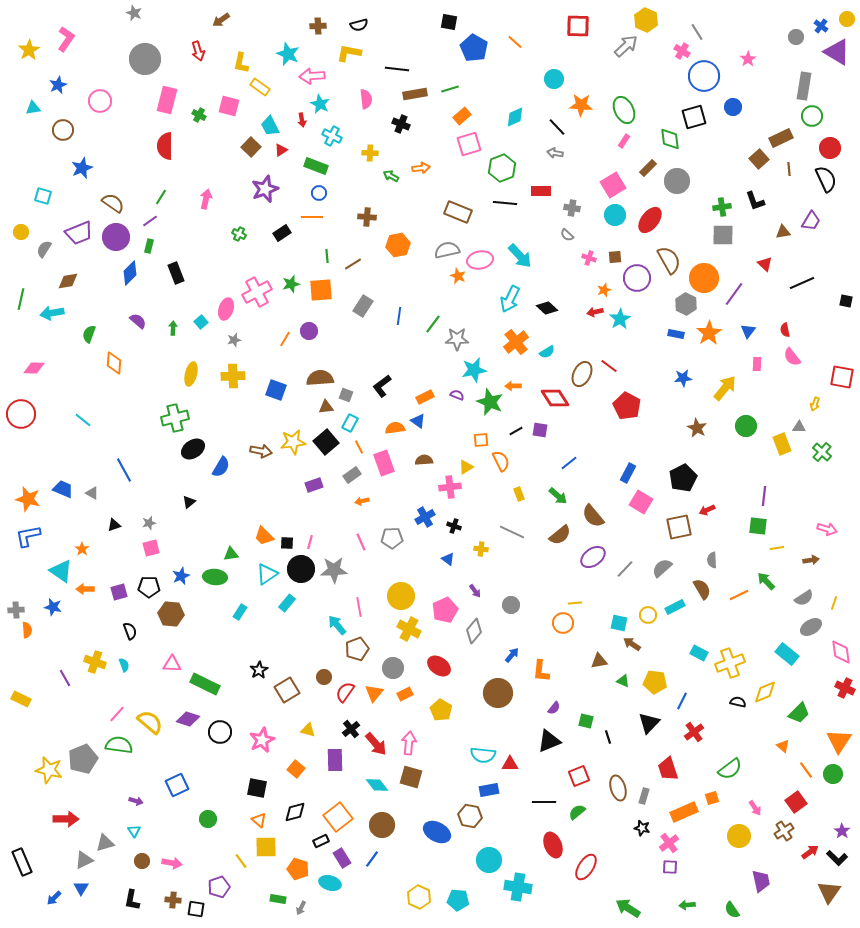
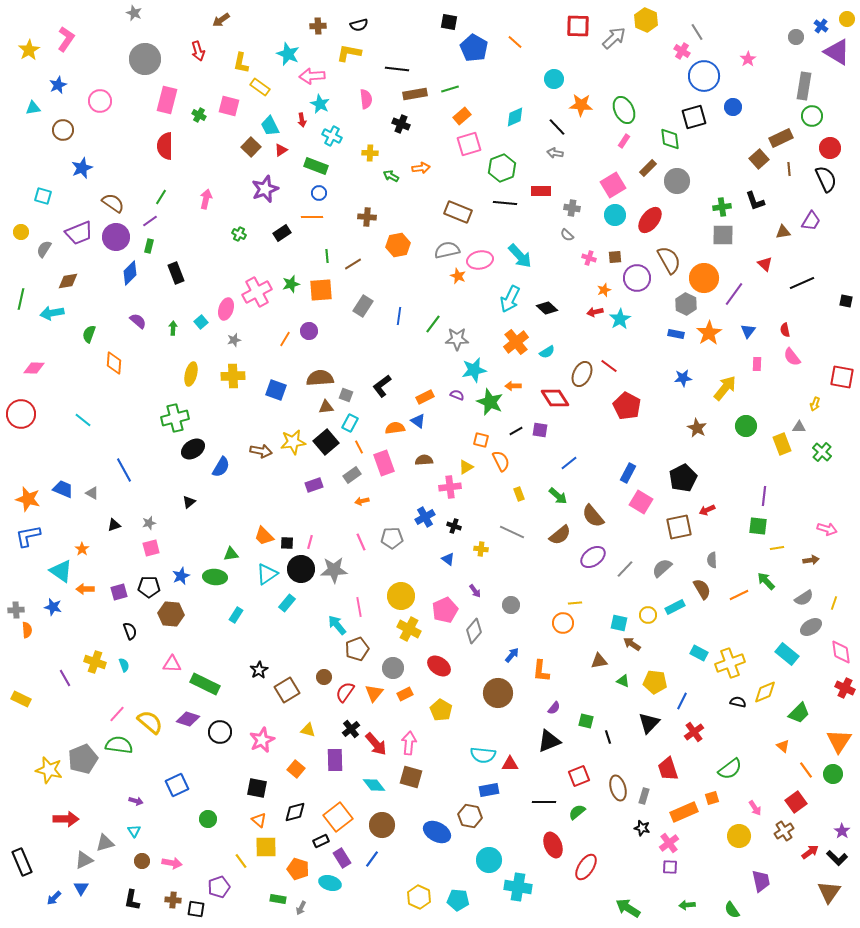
gray arrow at (626, 46): moved 12 px left, 8 px up
orange square at (481, 440): rotated 21 degrees clockwise
cyan rectangle at (240, 612): moved 4 px left, 3 px down
cyan diamond at (377, 785): moved 3 px left
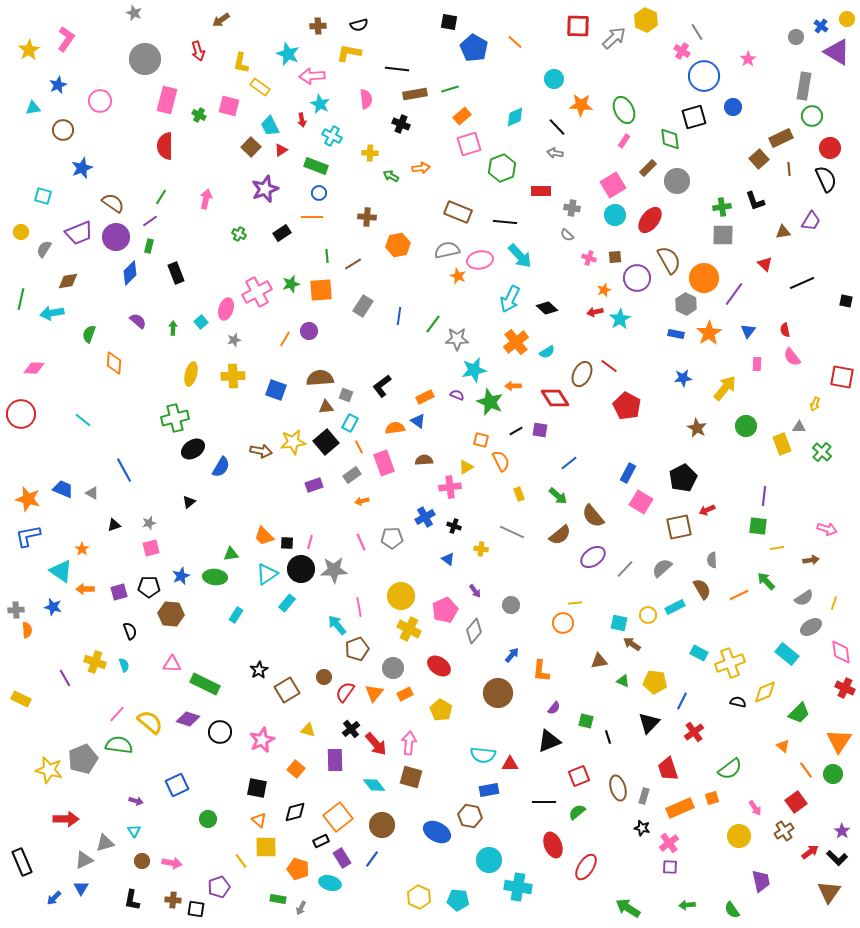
black line at (505, 203): moved 19 px down
orange rectangle at (684, 812): moved 4 px left, 4 px up
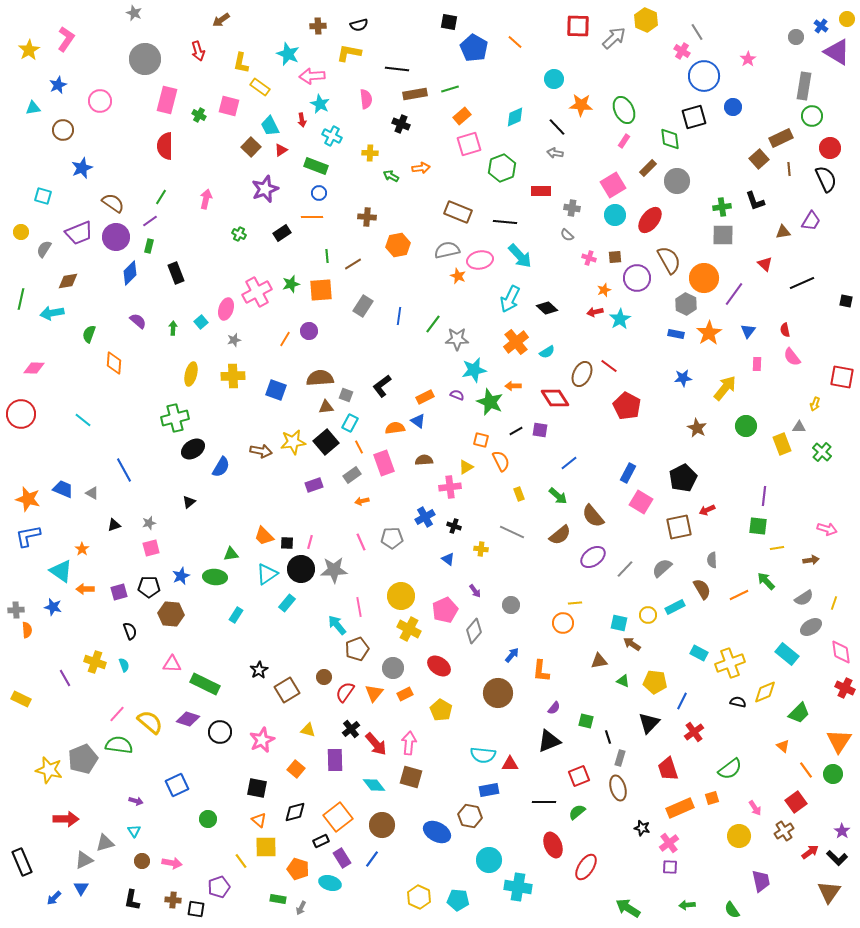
gray rectangle at (644, 796): moved 24 px left, 38 px up
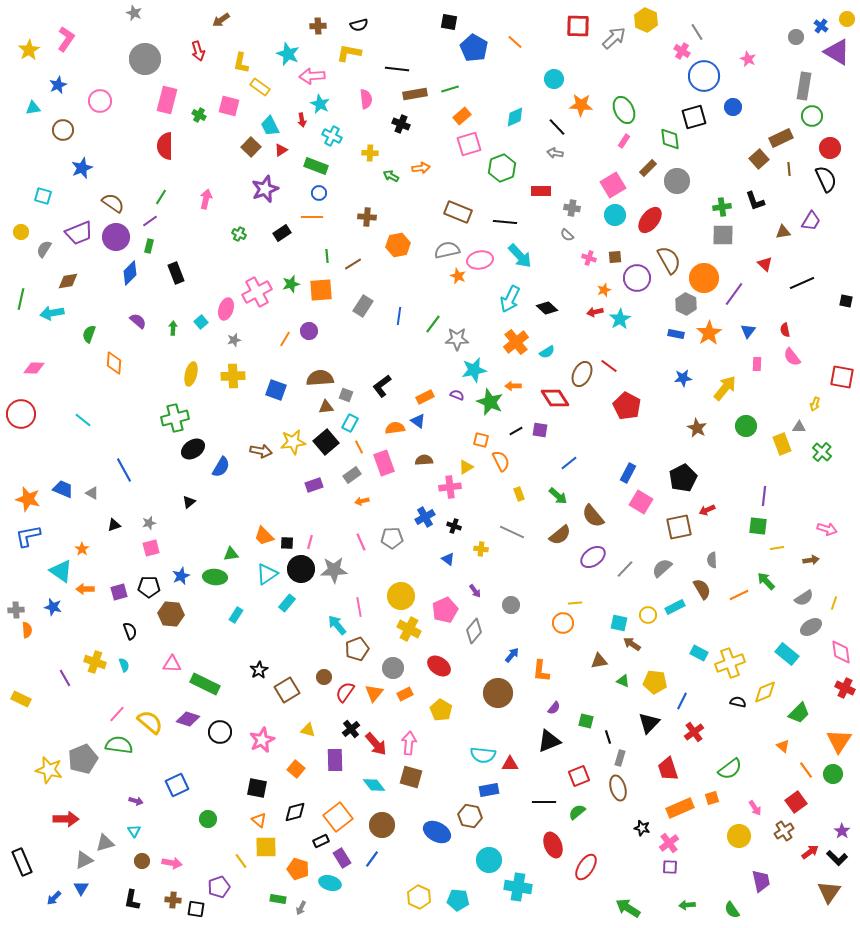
pink star at (748, 59): rotated 14 degrees counterclockwise
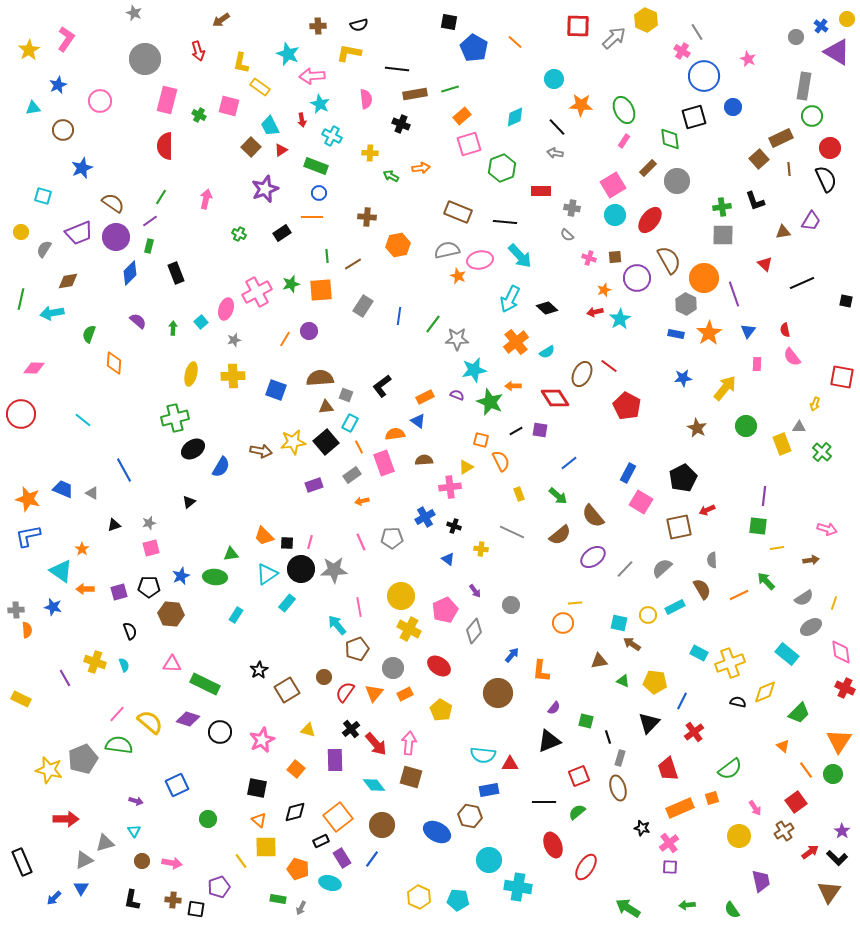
purple line at (734, 294): rotated 55 degrees counterclockwise
orange semicircle at (395, 428): moved 6 px down
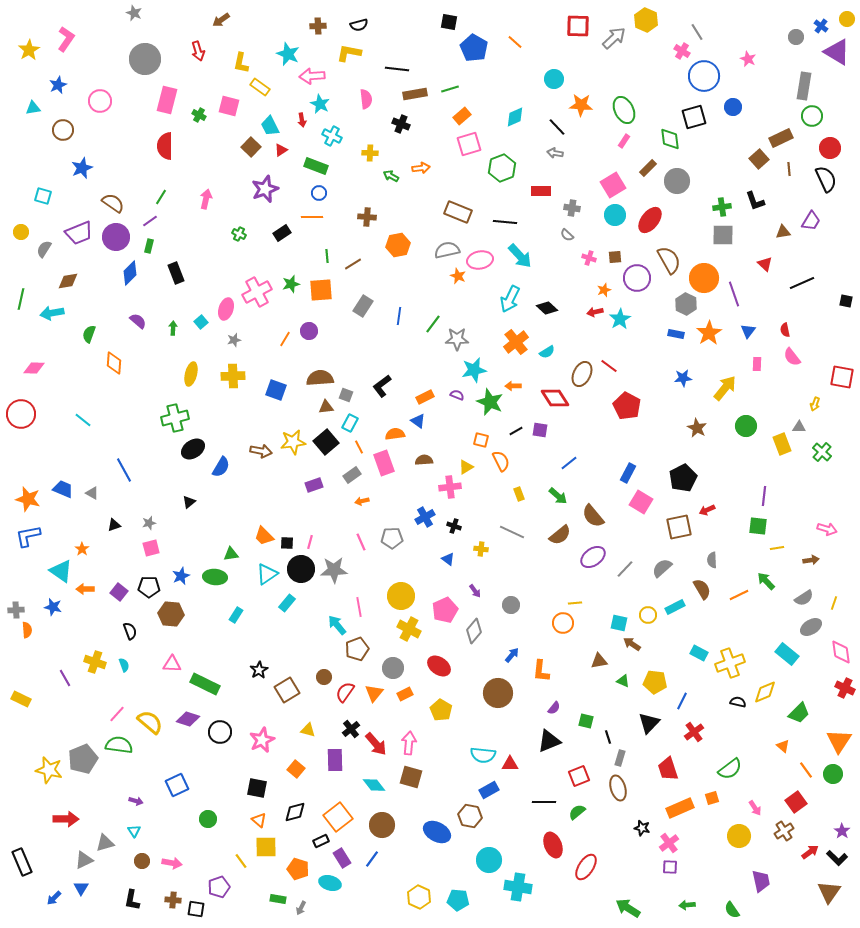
purple square at (119, 592): rotated 36 degrees counterclockwise
blue rectangle at (489, 790): rotated 18 degrees counterclockwise
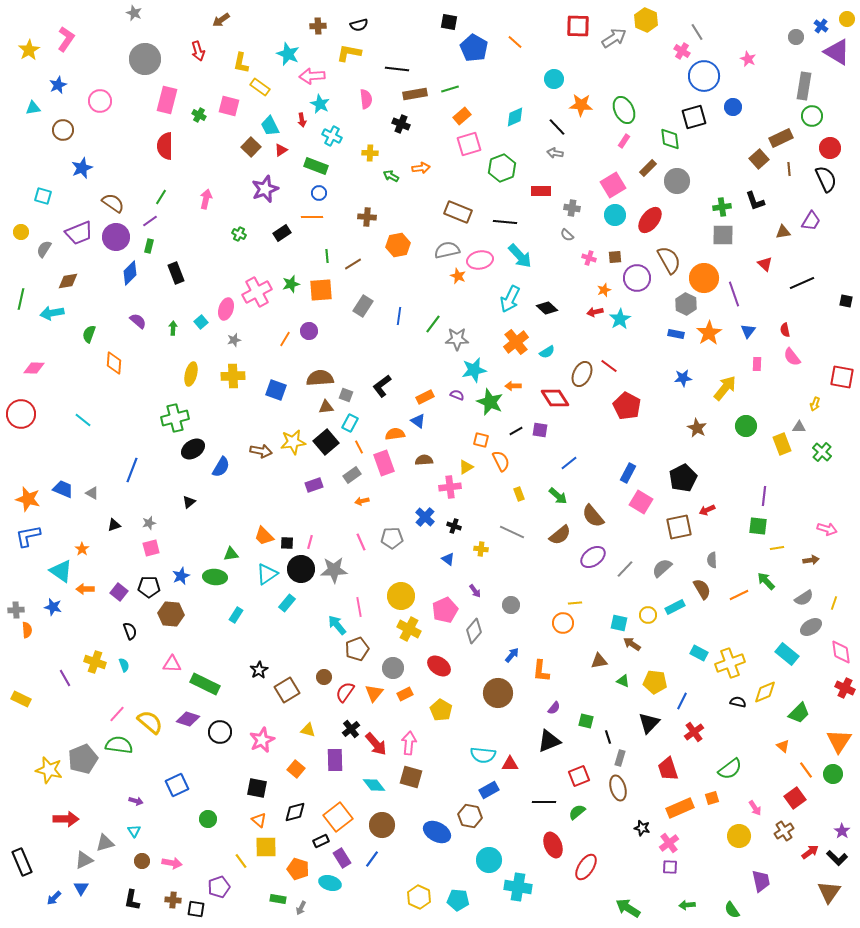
gray arrow at (614, 38): rotated 10 degrees clockwise
blue line at (124, 470): moved 8 px right; rotated 50 degrees clockwise
blue cross at (425, 517): rotated 18 degrees counterclockwise
red square at (796, 802): moved 1 px left, 4 px up
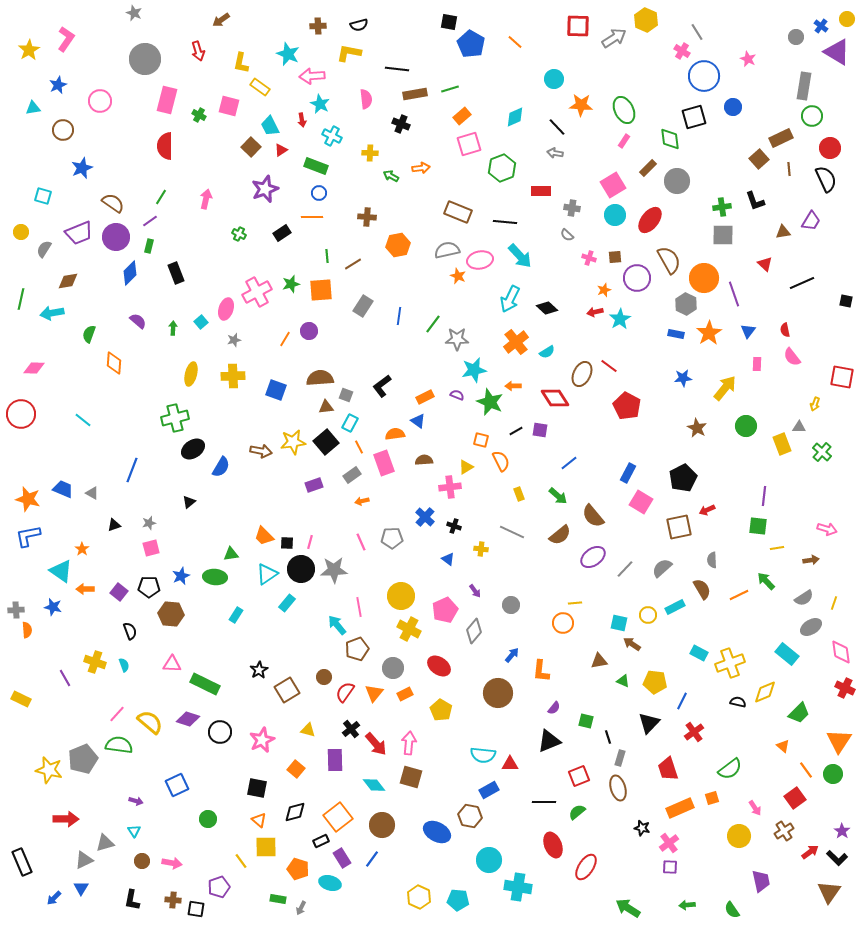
blue pentagon at (474, 48): moved 3 px left, 4 px up
